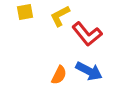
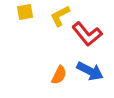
blue arrow: moved 1 px right
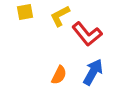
blue arrow: moved 3 px right, 1 px down; rotated 88 degrees counterclockwise
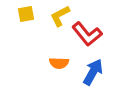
yellow square: moved 1 px right, 2 px down
orange semicircle: moved 12 px up; rotated 66 degrees clockwise
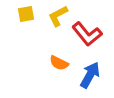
yellow L-shape: moved 2 px left
orange semicircle: rotated 24 degrees clockwise
blue arrow: moved 3 px left, 3 px down
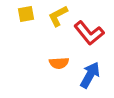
red L-shape: moved 2 px right, 1 px up
orange semicircle: rotated 30 degrees counterclockwise
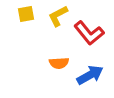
blue arrow: rotated 32 degrees clockwise
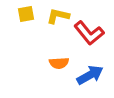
yellow L-shape: rotated 40 degrees clockwise
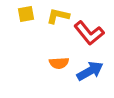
blue arrow: moved 4 px up
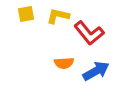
orange semicircle: moved 5 px right
blue arrow: moved 6 px right
